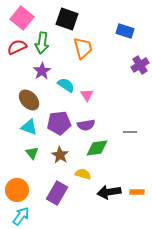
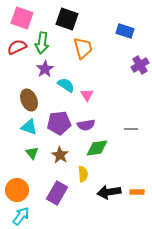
pink square: rotated 20 degrees counterclockwise
purple star: moved 3 px right, 2 px up
brown ellipse: rotated 20 degrees clockwise
gray line: moved 1 px right, 3 px up
yellow semicircle: rotated 70 degrees clockwise
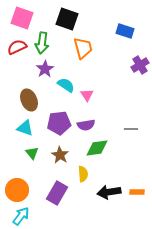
cyan triangle: moved 4 px left, 1 px down
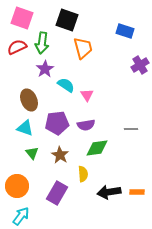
black square: moved 1 px down
purple pentagon: moved 2 px left
orange circle: moved 4 px up
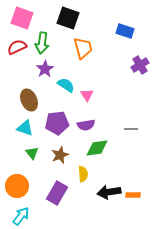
black square: moved 1 px right, 2 px up
brown star: rotated 18 degrees clockwise
orange rectangle: moved 4 px left, 3 px down
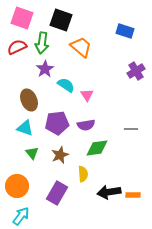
black square: moved 7 px left, 2 px down
orange trapezoid: moved 2 px left, 1 px up; rotated 35 degrees counterclockwise
purple cross: moved 4 px left, 6 px down
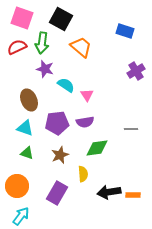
black square: moved 1 px up; rotated 10 degrees clockwise
purple star: rotated 24 degrees counterclockwise
purple semicircle: moved 1 px left, 3 px up
green triangle: moved 5 px left; rotated 32 degrees counterclockwise
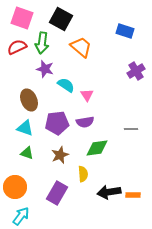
orange circle: moved 2 px left, 1 px down
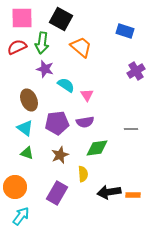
pink square: rotated 20 degrees counterclockwise
cyan triangle: rotated 18 degrees clockwise
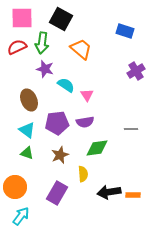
orange trapezoid: moved 2 px down
cyan triangle: moved 2 px right, 2 px down
